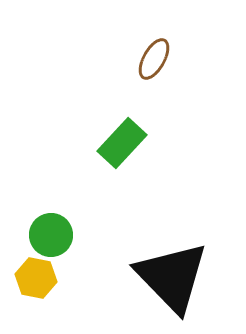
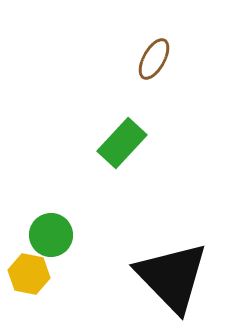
yellow hexagon: moved 7 px left, 4 px up
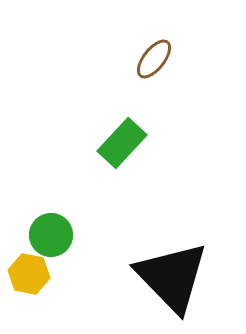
brown ellipse: rotated 9 degrees clockwise
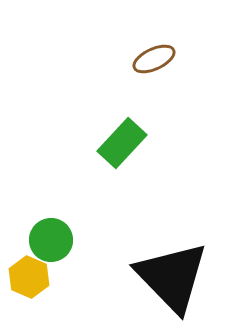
brown ellipse: rotated 27 degrees clockwise
green circle: moved 5 px down
yellow hexagon: moved 3 px down; rotated 12 degrees clockwise
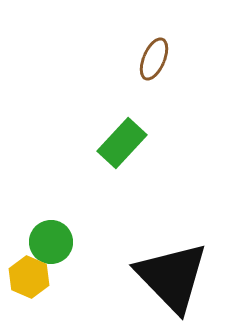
brown ellipse: rotated 42 degrees counterclockwise
green circle: moved 2 px down
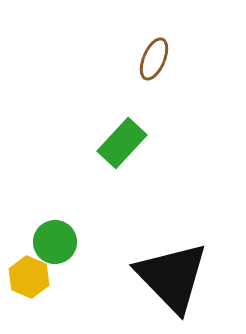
green circle: moved 4 px right
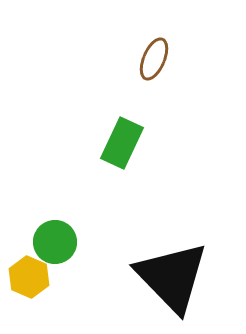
green rectangle: rotated 18 degrees counterclockwise
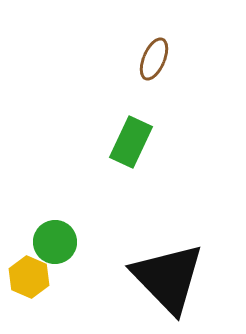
green rectangle: moved 9 px right, 1 px up
black triangle: moved 4 px left, 1 px down
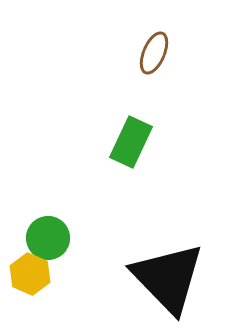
brown ellipse: moved 6 px up
green circle: moved 7 px left, 4 px up
yellow hexagon: moved 1 px right, 3 px up
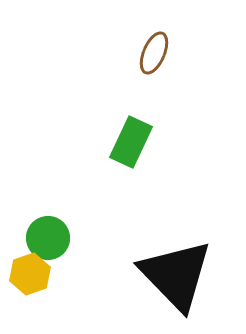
yellow hexagon: rotated 18 degrees clockwise
black triangle: moved 8 px right, 3 px up
